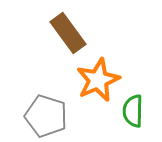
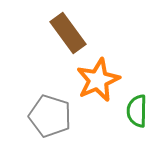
green semicircle: moved 4 px right
gray pentagon: moved 4 px right
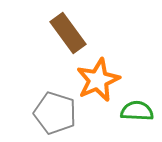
green semicircle: rotated 92 degrees clockwise
gray pentagon: moved 5 px right, 3 px up
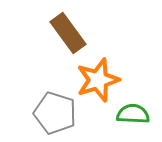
orange star: rotated 6 degrees clockwise
green semicircle: moved 4 px left, 3 px down
